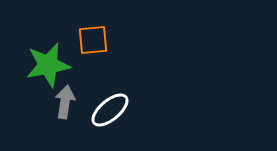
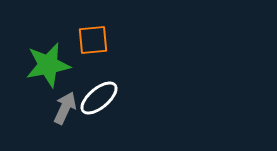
gray arrow: moved 6 px down; rotated 16 degrees clockwise
white ellipse: moved 11 px left, 12 px up
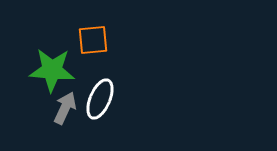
green star: moved 4 px right, 5 px down; rotated 15 degrees clockwise
white ellipse: moved 1 px right, 1 px down; rotated 27 degrees counterclockwise
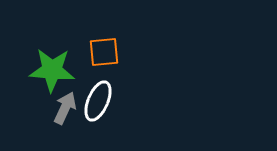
orange square: moved 11 px right, 12 px down
white ellipse: moved 2 px left, 2 px down
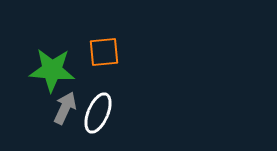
white ellipse: moved 12 px down
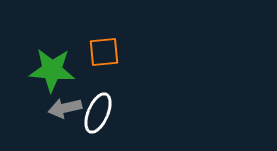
gray arrow: rotated 128 degrees counterclockwise
